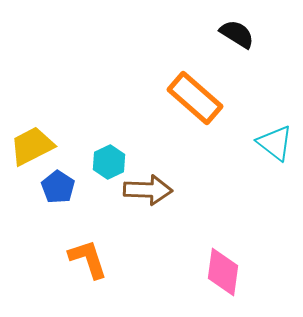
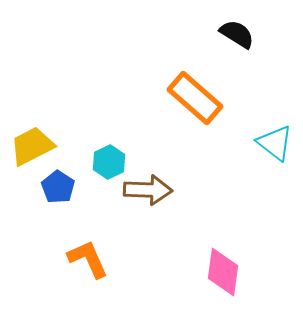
orange L-shape: rotated 6 degrees counterclockwise
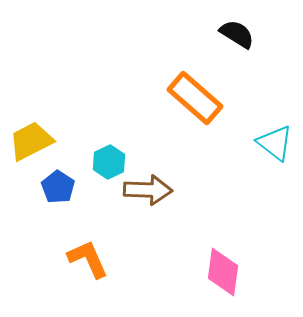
yellow trapezoid: moved 1 px left, 5 px up
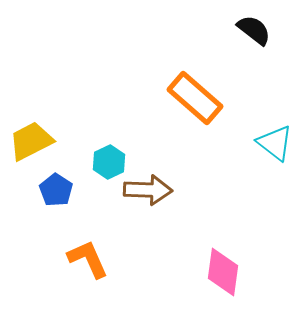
black semicircle: moved 17 px right, 4 px up; rotated 6 degrees clockwise
blue pentagon: moved 2 px left, 3 px down
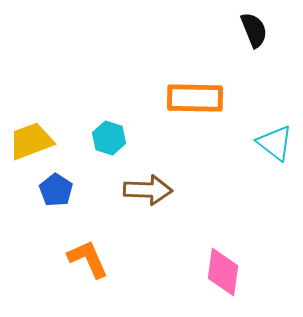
black semicircle: rotated 30 degrees clockwise
orange rectangle: rotated 40 degrees counterclockwise
yellow trapezoid: rotated 6 degrees clockwise
cyan hexagon: moved 24 px up; rotated 16 degrees counterclockwise
